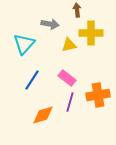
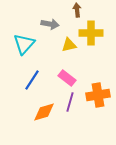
orange diamond: moved 1 px right, 3 px up
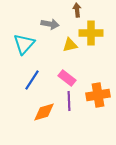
yellow triangle: moved 1 px right
purple line: moved 1 px left, 1 px up; rotated 18 degrees counterclockwise
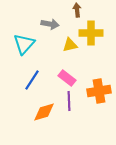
orange cross: moved 1 px right, 4 px up
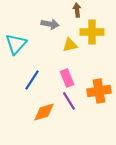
yellow cross: moved 1 px right, 1 px up
cyan triangle: moved 8 px left
pink rectangle: rotated 30 degrees clockwise
purple line: rotated 30 degrees counterclockwise
